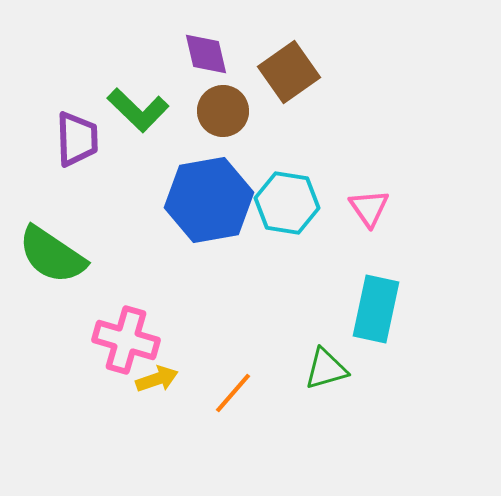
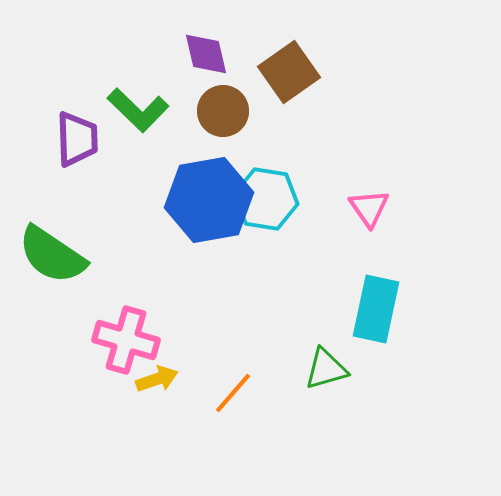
cyan hexagon: moved 21 px left, 4 px up
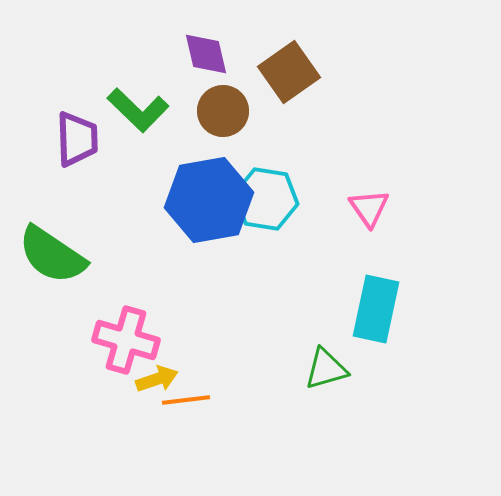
orange line: moved 47 px left, 7 px down; rotated 42 degrees clockwise
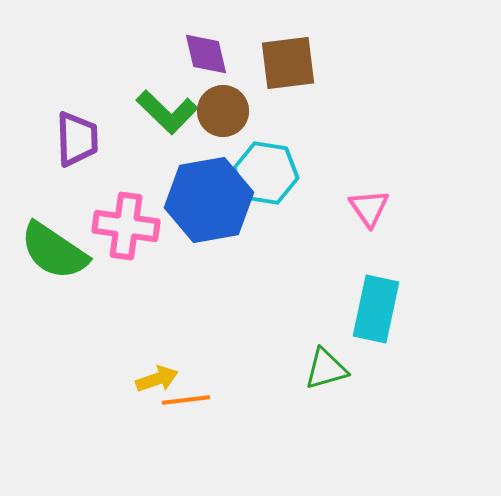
brown square: moved 1 px left, 9 px up; rotated 28 degrees clockwise
green L-shape: moved 29 px right, 2 px down
cyan hexagon: moved 26 px up
green semicircle: moved 2 px right, 4 px up
pink cross: moved 114 px up; rotated 8 degrees counterclockwise
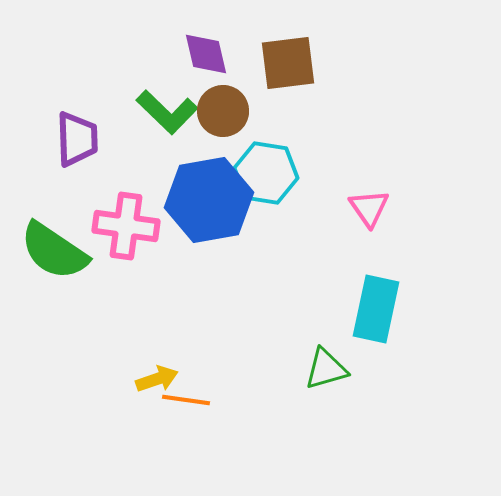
orange line: rotated 15 degrees clockwise
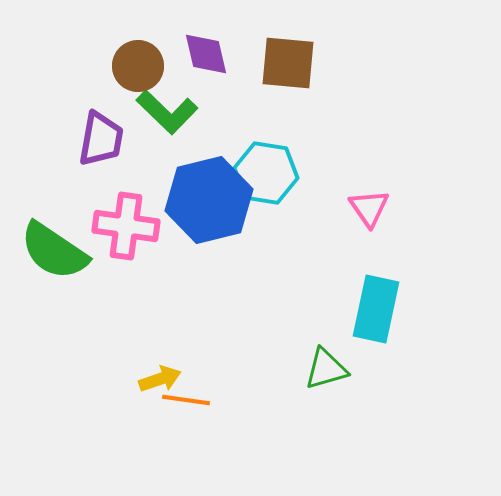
brown square: rotated 12 degrees clockwise
brown circle: moved 85 px left, 45 px up
purple trapezoid: moved 24 px right; rotated 12 degrees clockwise
blue hexagon: rotated 4 degrees counterclockwise
yellow arrow: moved 3 px right
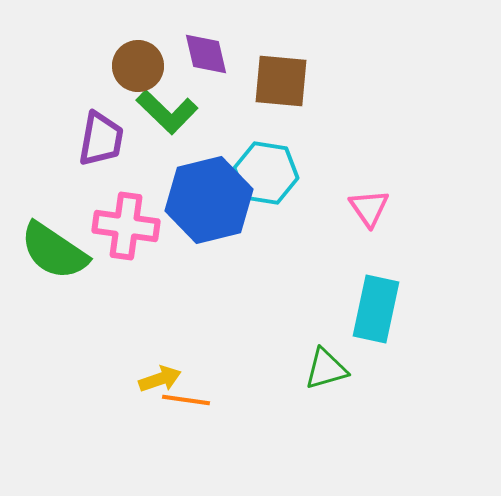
brown square: moved 7 px left, 18 px down
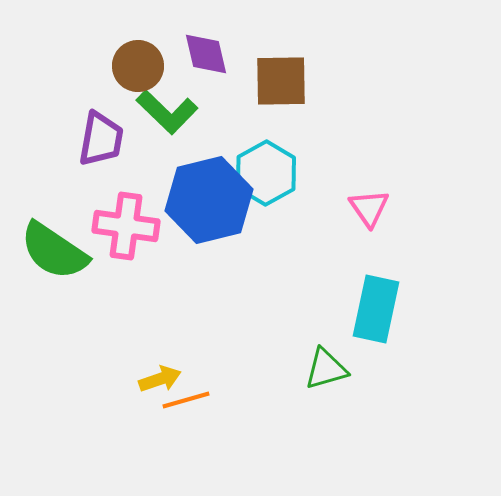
brown square: rotated 6 degrees counterclockwise
cyan hexagon: rotated 22 degrees clockwise
orange line: rotated 24 degrees counterclockwise
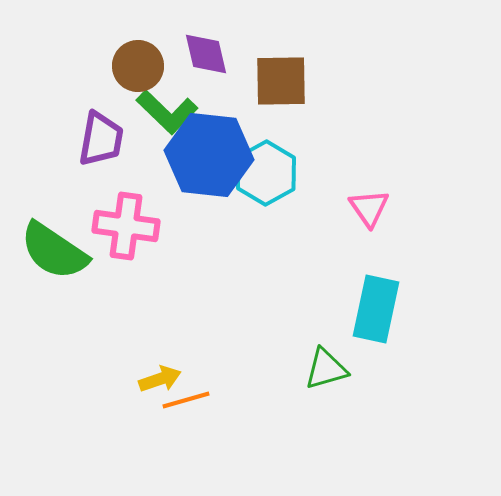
blue hexagon: moved 45 px up; rotated 20 degrees clockwise
